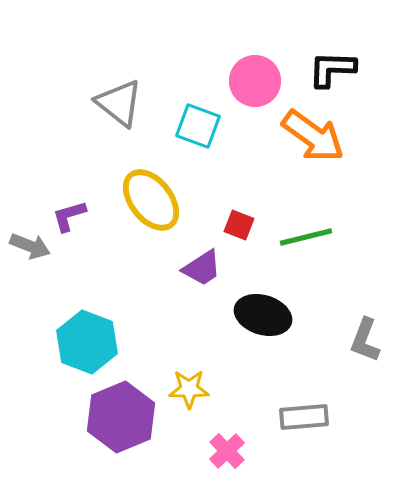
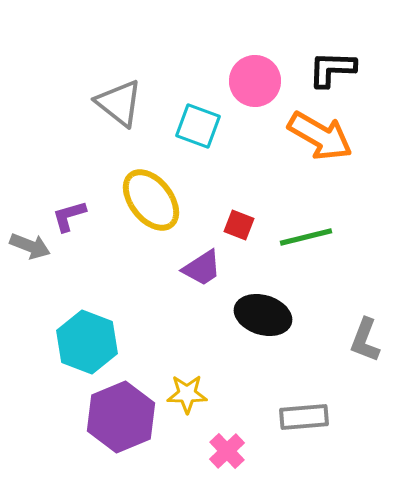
orange arrow: moved 7 px right; rotated 6 degrees counterclockwise
yellow star: moved 2 px left, 5 px down
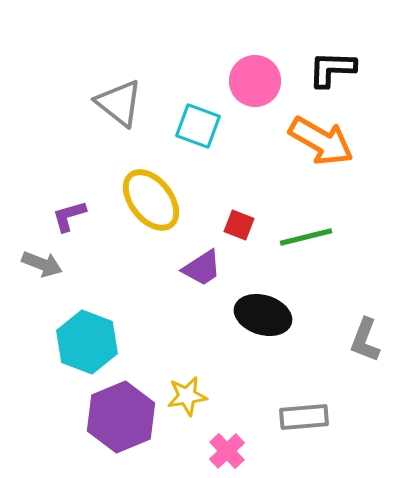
orange arrow: moved 1 px right, 5 px down
gray arrow: moved 12 px right, 18 px down
yellow star: moved 2 px down; rotated 9 degrees counterclockwise
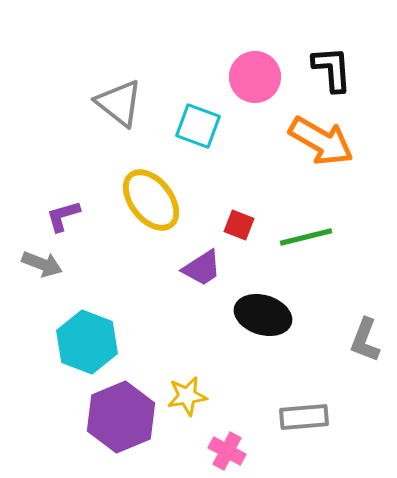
black L-shape: rotated 84 degrees clockwise
pink circle: moved 4 px up
purple L-shape: moved 6 px left
pink cross: rotated 18 degrees counterclockwise
